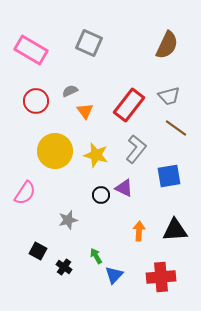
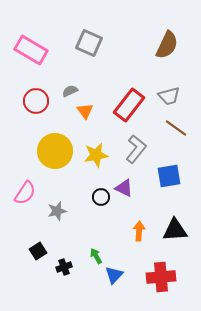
yellow star: rotated 25 degrees counterclockwise
black circle: moved 2 px down
gray star: moved 11 px left, 9 px up
black square: rotated 30 degrees clockwise
black cross: rotated 35 degrees clockwise
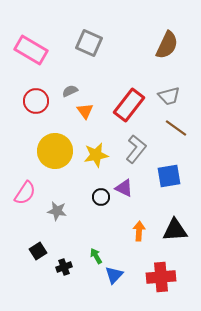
gray star: rotated 24 degrees clockwise
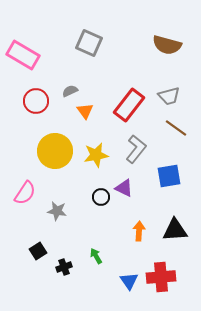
brown semicircle: rotated 80 degrees clockwise
pink rectangle: moved 8 px left, 5 px down
blue triangle: moved 15 px right, 6 px down; rotated 18 degrees counterclockwise
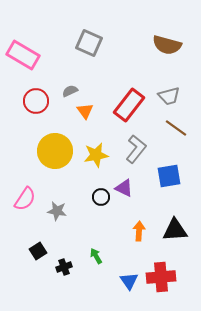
pink semicircle: moved 6 px down
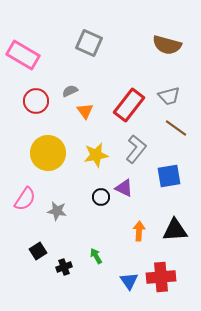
yellow circle: moved 7 px left, 2 px down
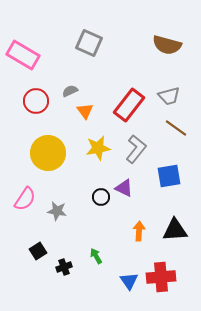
yellow star: moved 2 px right, 7 px up
